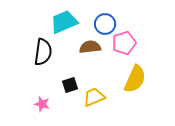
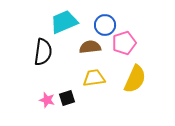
blue circle: moved 1 px down
black square: moved 3 px left, 13 px down
yellow trapezoid: moved 19 px up; rotated 15 degrees clockwise
pink star: moved 5 px right, 4 px up
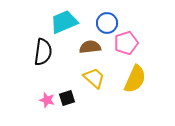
blue circle: moved 2 px right, 2 px up
pink pentagon: moved 2 px right
yellow trapezoid: rotated 50 degrees clockwise
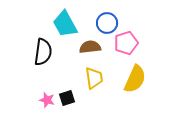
cyan trapezoid: moved 1 px right, 2 px down; rotated 96 degrees counterclockwise
yellow trapezoid: rotated 40 degrees clockwise
